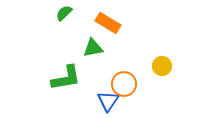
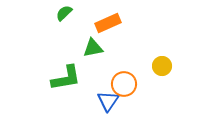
orange rectangle: rotated 55 degrees counterclockwise
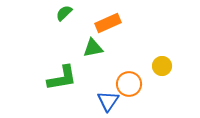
green L-shape: moved 4 px left
orange circle: moved 5 px right
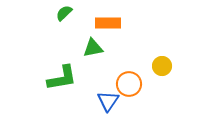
orange rectangle: rotated 25 degrees clockwise
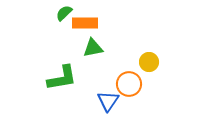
orange rectangle: moved 23 px left
yellow circle: moved 13 px left, 4 px up
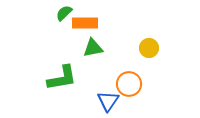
yellow circle: moved 14 px up
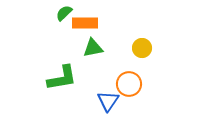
yellow circle: moved 7 px left
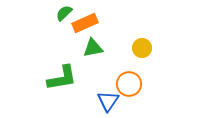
orange rectangle: rotated 25 degrees counterclockwise
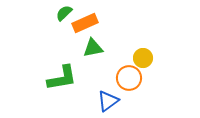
yellow circle: moved 1 px right, 10 px down
orange circle: moved 6 px up
blue triangle: rotated 20 degrees clockwise
